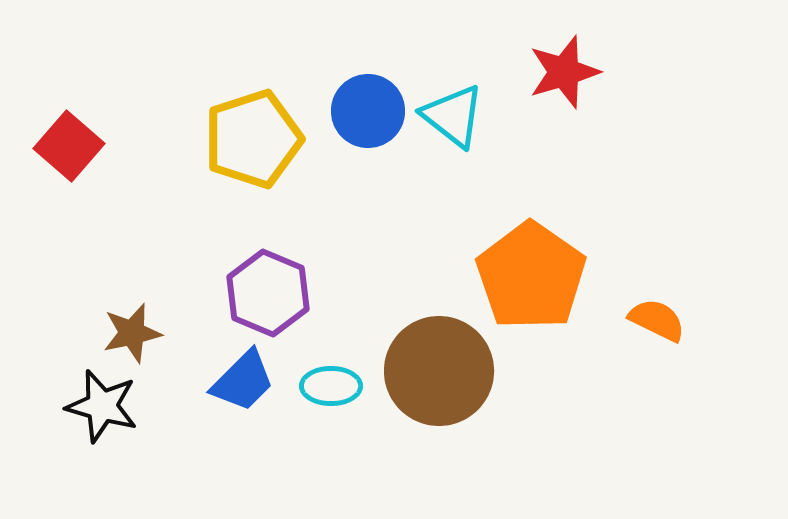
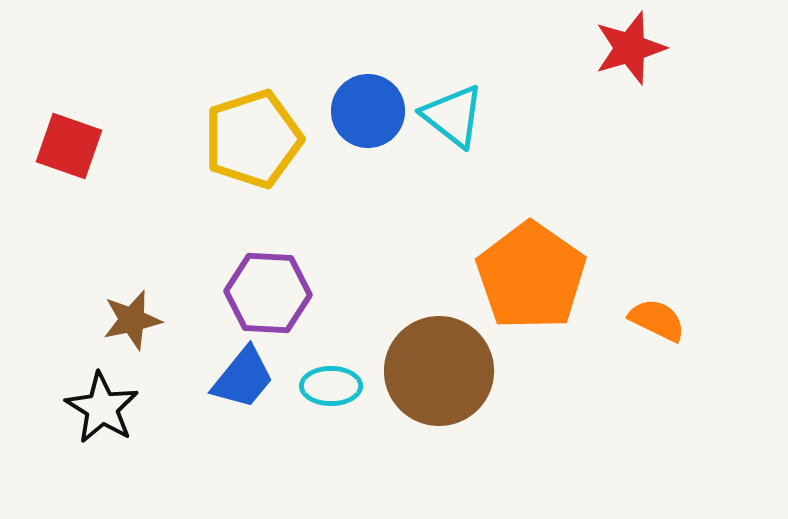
red star: moved 66 px right, 24 px up
red square: rotated 22 degrees counterclockwise
purple hexagon: rotated 20 degrees counterclockwise
brown star: moved 13 px up
blue trapezoid: moved 3 px up; rotated 6 degrees counterclockwise
black star: moved 2 px down; rotated 16 degrees clockwise
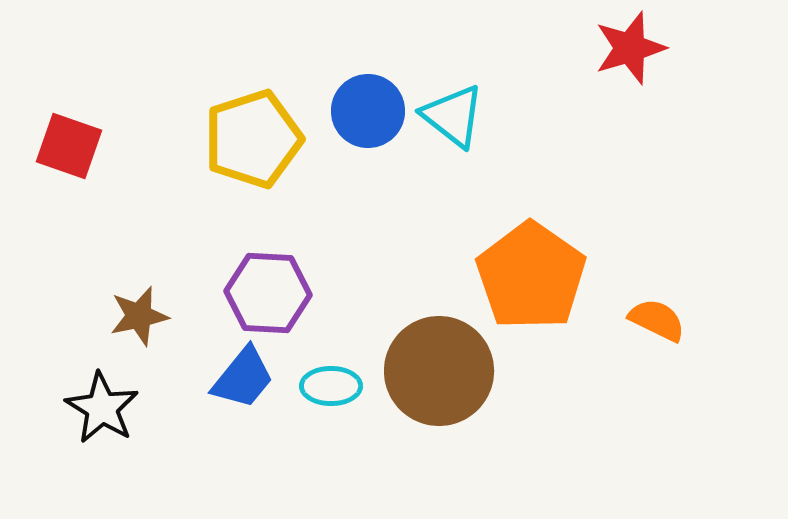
brown star: moved 7 px right, 4 px up
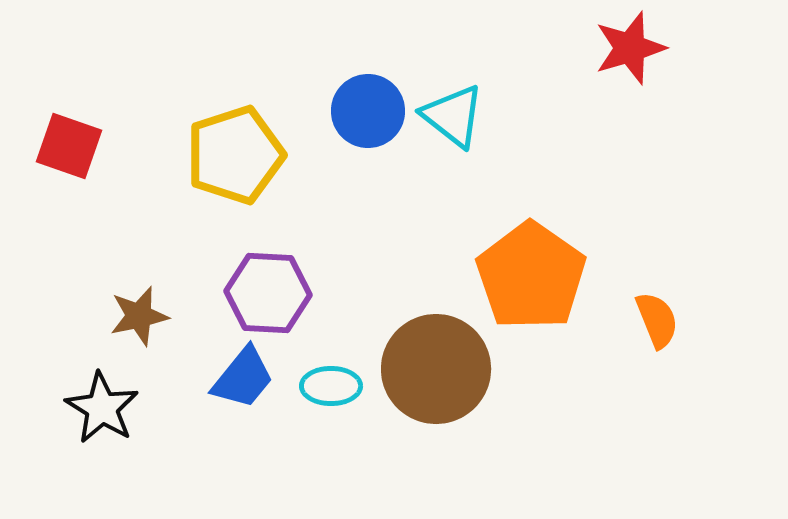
yellow pentagon: moved 18 px left, 16 px down
orange semicircle: rotated 42 degrees clockwise
brown circle: moved 3 px left, 2 px up
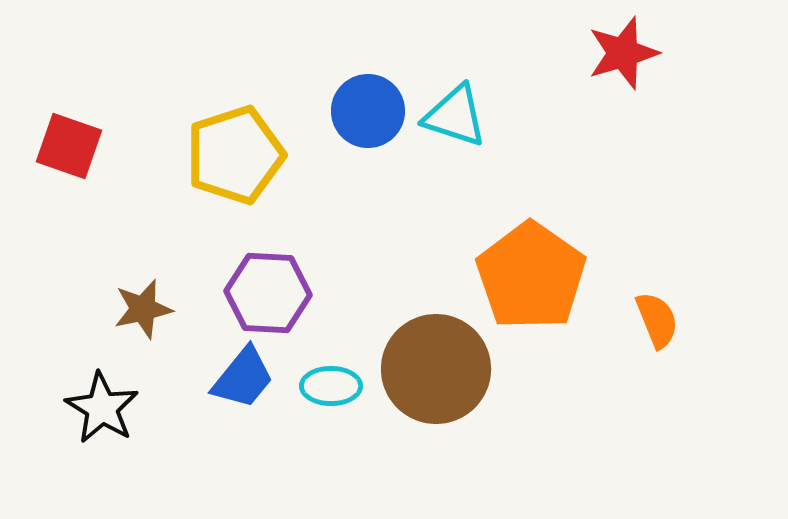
red star: moved 7 px left, 5 px down
cyan triangle: moved 2 px right; rotated 20 degrees counterclockwise
brown star: moved 4 px right, 7 px up
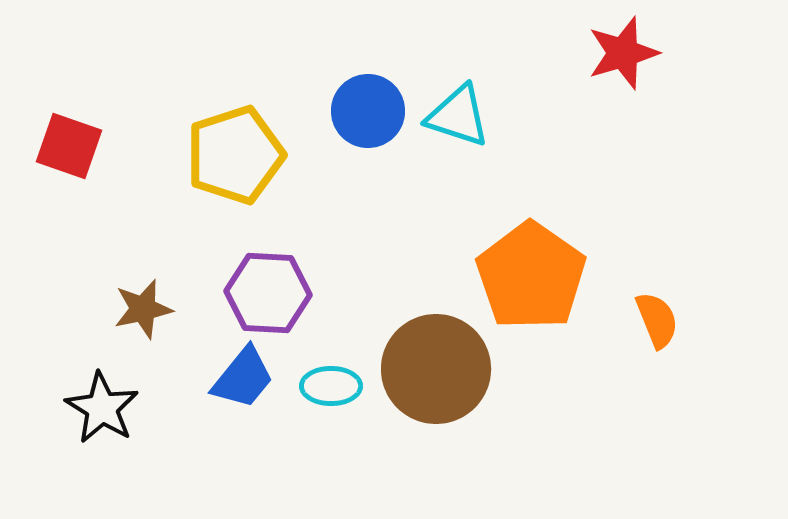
cyan triangle: moved 3 px right
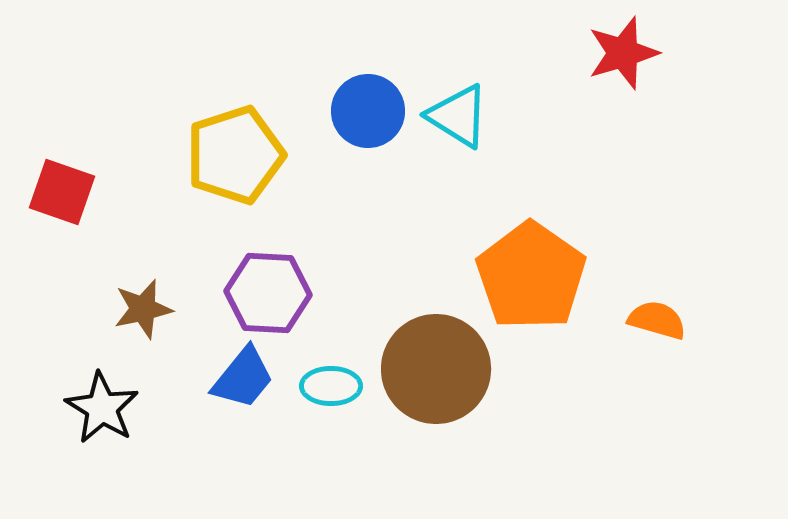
cyan triangle: rotated 14 degrees clockwise
red square: moved 7 px left, 46 px down
orange semicircle: rotated 52 degrees counterclockwise
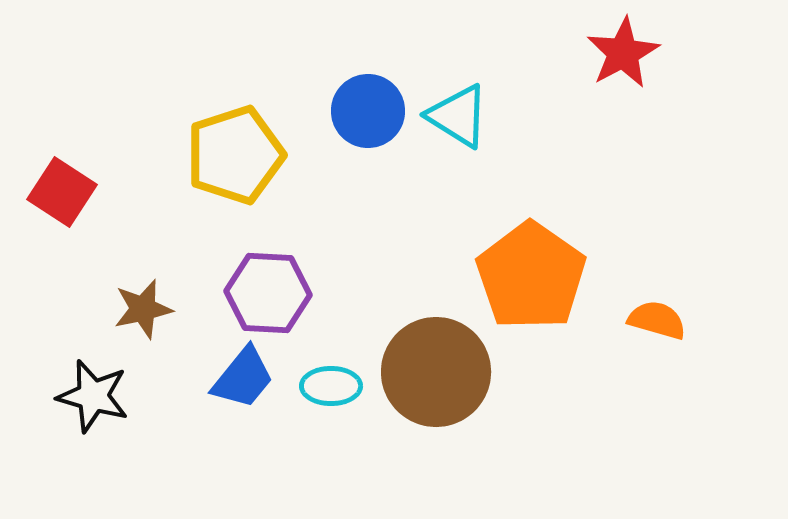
red star: rotated 12 degrees counterclockwise
red square: rotated 14 degrees clockwise
brown circle: moved 3 px down
black star: moved 9 px left, 12 px up; rotated 16 degrees counterclockwise
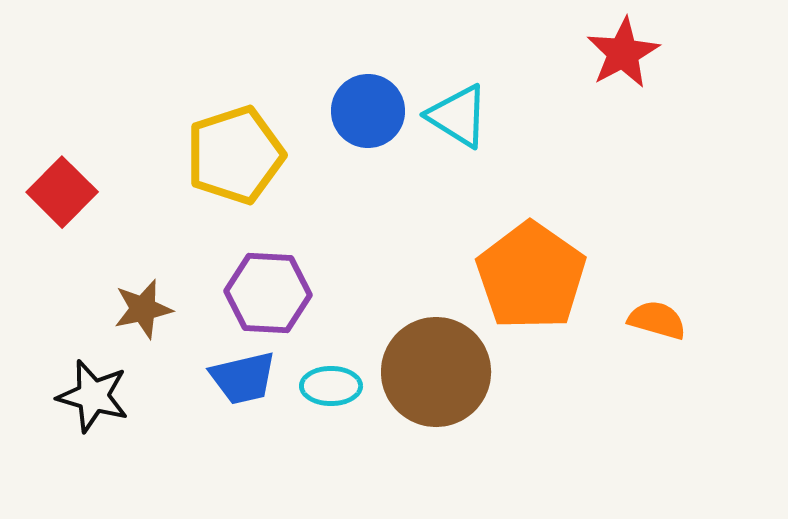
red square: rotated 12 degrees clockwise
blue trapezoid: rotated 38 degrees clockwise
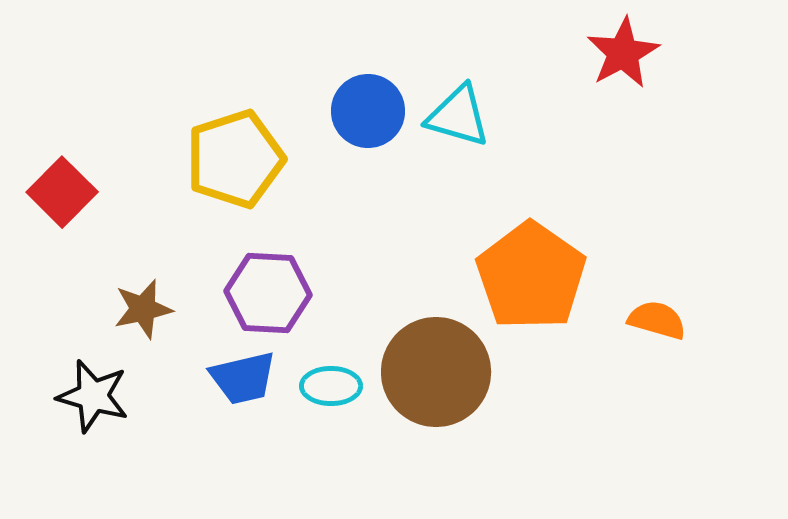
cyan triangle: rotated 16 degrees counterclockwise
yellow pentagon: moved 4 px down
